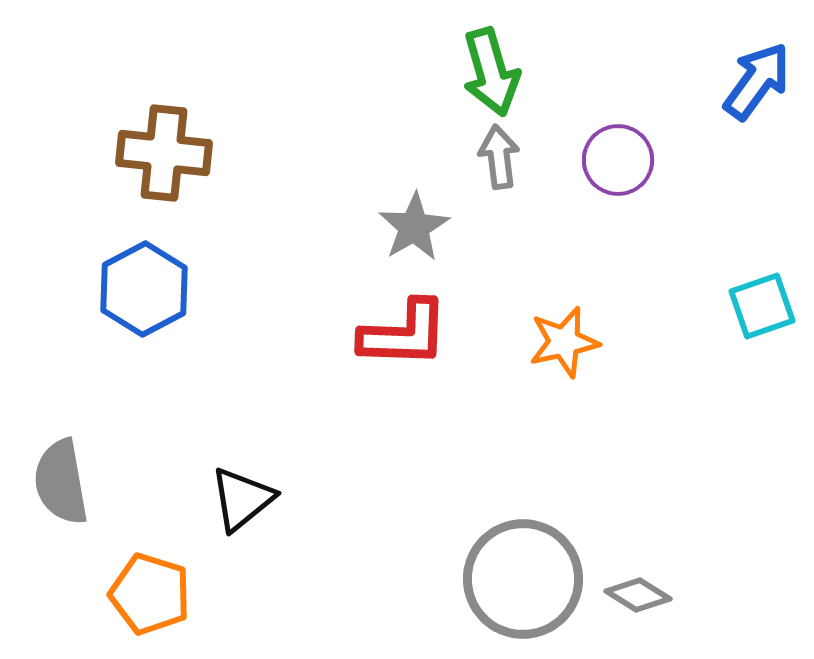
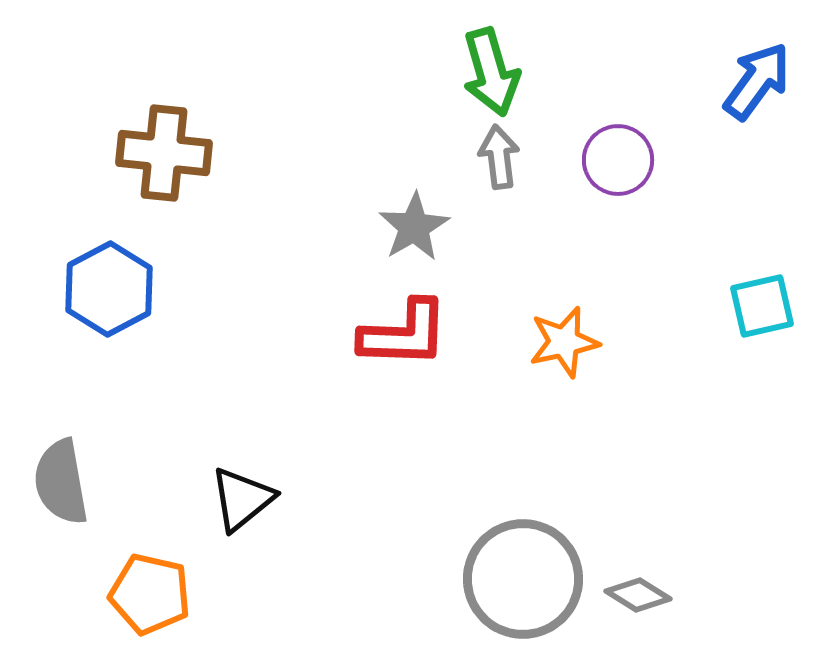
blue hexagon: moved 35 px left
cyan square: rotated 6 degrees clockwise
orange pentagon: rotated 4 degrees counterclockwise
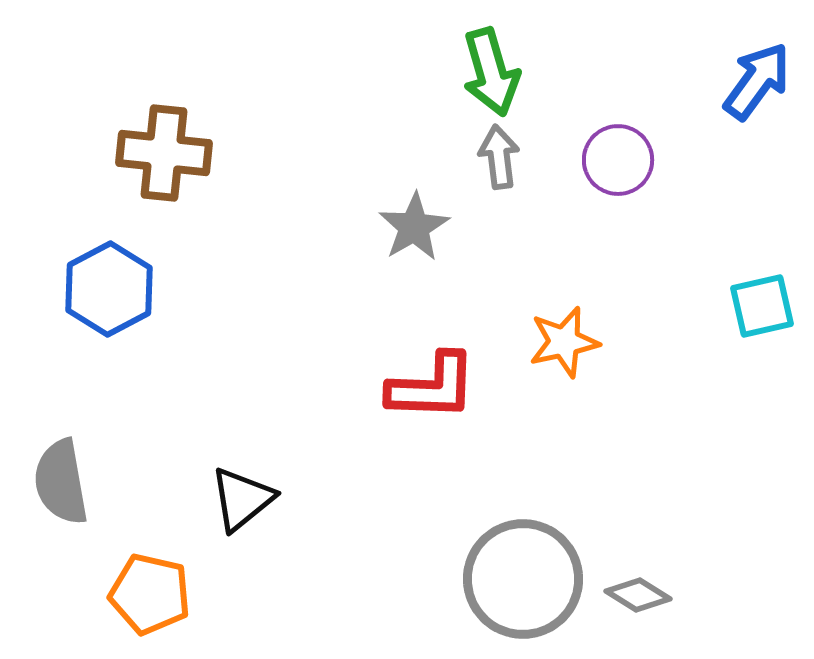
red L-shape: moved 28 px right, 53 px down
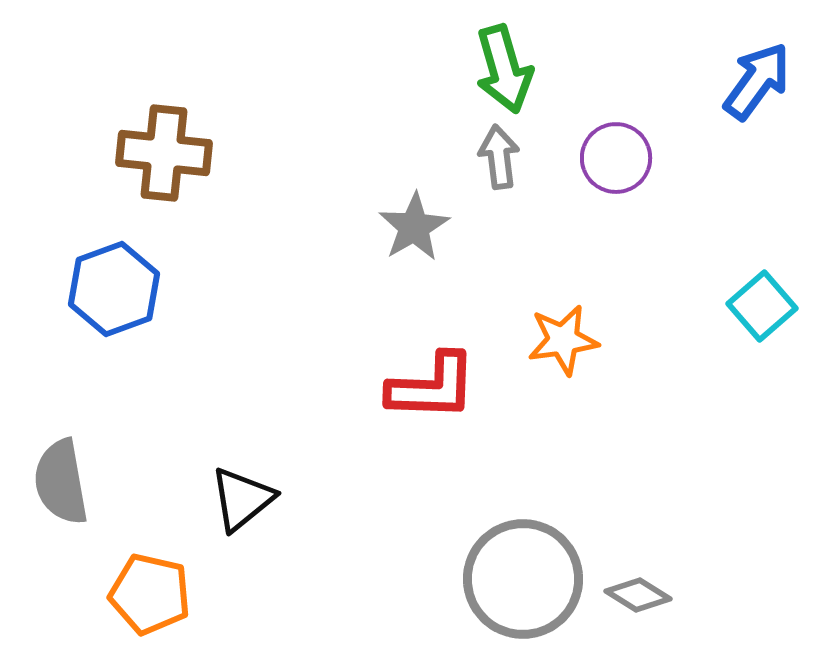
green arrow: moved 13 px right, 3 px up
purple circle: moved 2 px left, 2 px up
blue hexagon: moved 5 px right; rotated 8 degrees clockwise
cyan square: rotated 28 degrees counterclockwise
orange star: moved 1 px left, 2 px up; rotated 4 degrees clockwise
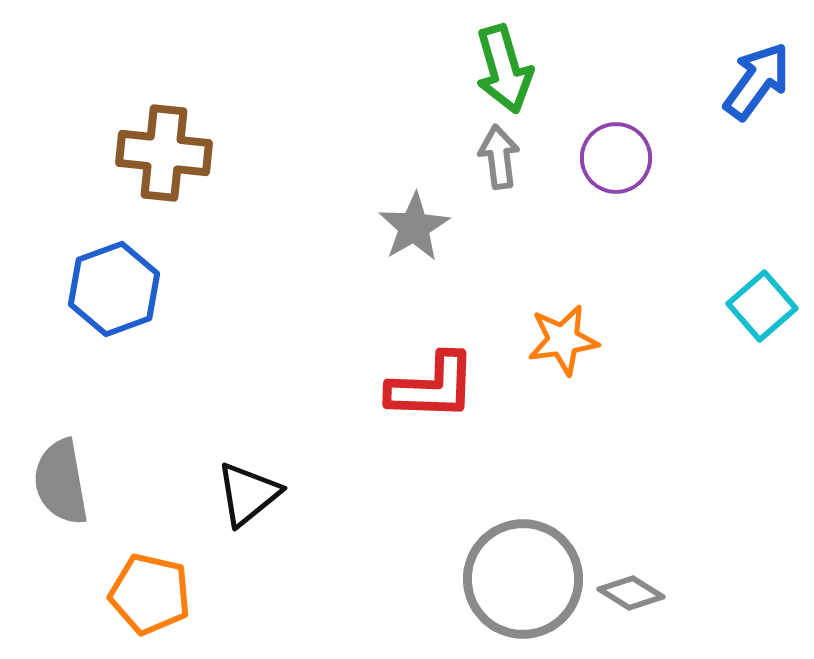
black triangle: moved 6 px right, 5 px up
gray diamond: moved 7 px left, 2 px up
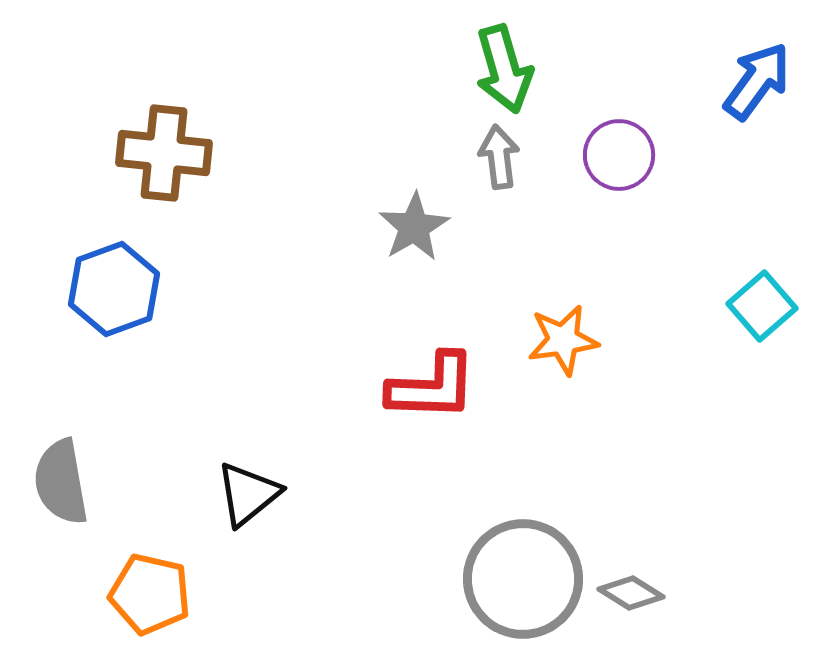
purple circle: moved 3 px right, 3 px up
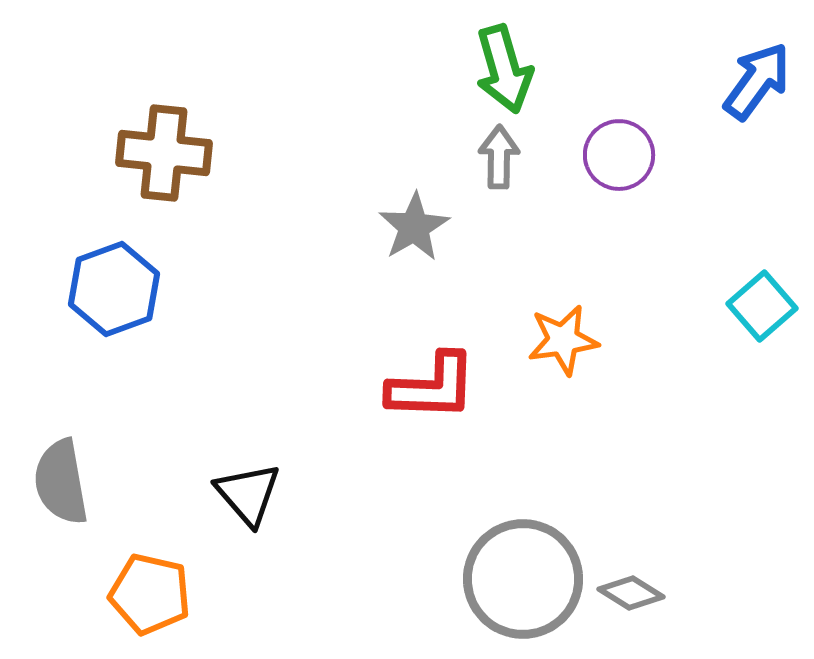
gray arrow: rotated 8 degrees clockwise
black triangle: rotated 32 degrees counterclockwise
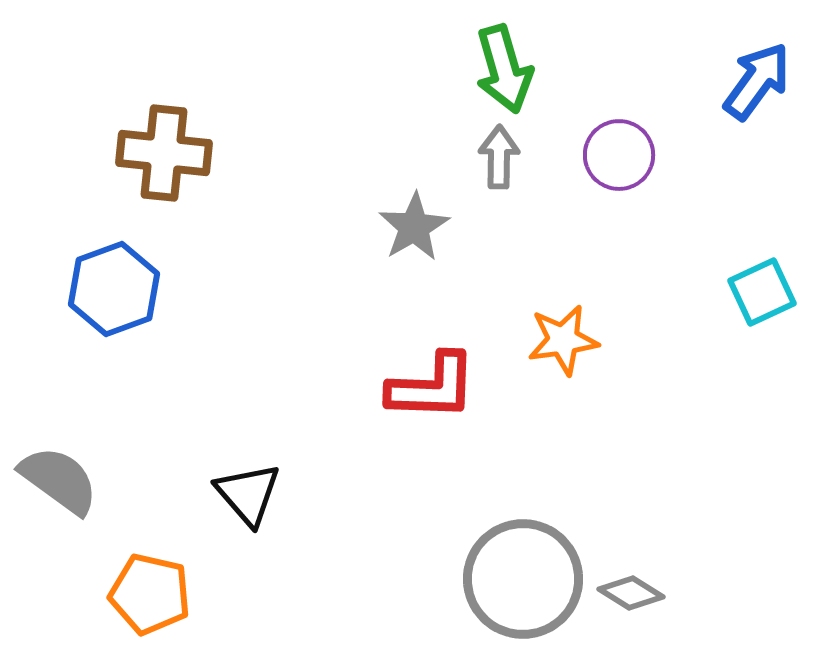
cyan square: moved 14 px up; rotated 16 degrees clockwise
gray semicircle: moved 2 px left, 2 px up; rotated 136 degrees clockwise
